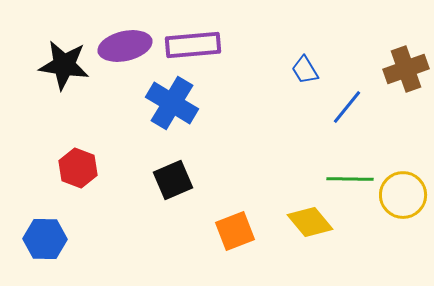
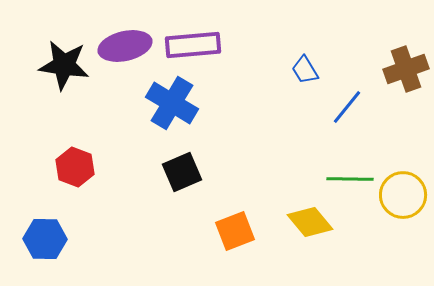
red hexagon: moved 3 px left, 1 px up
black square: moved 9 px right, 8 px up
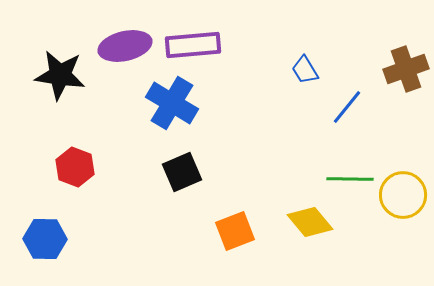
black star: moved 4 px left, 10 px down
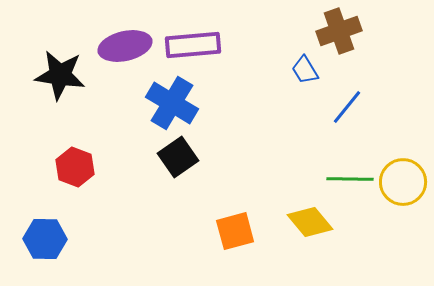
brown cross: moved 67 px left, 38 px up
black square: moved 4 px left, 15 px up; rotated 12 degrees counterclockwise
yellow circle: moved 13 px up
orange square: rotated 6 degrees clockwise
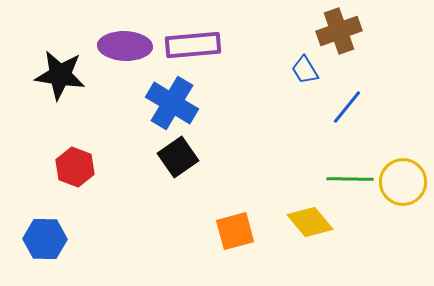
purple ellipse: rotated 15 degrees clockwise
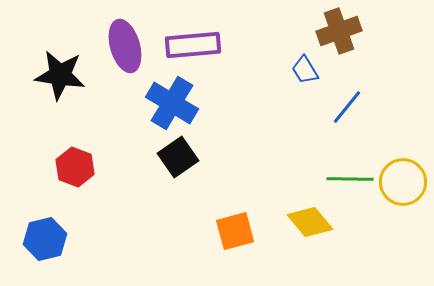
purple ellipse: rotated 72 degrees clockwise
blue hexagon: rotated 15 degrees counterclockwise
